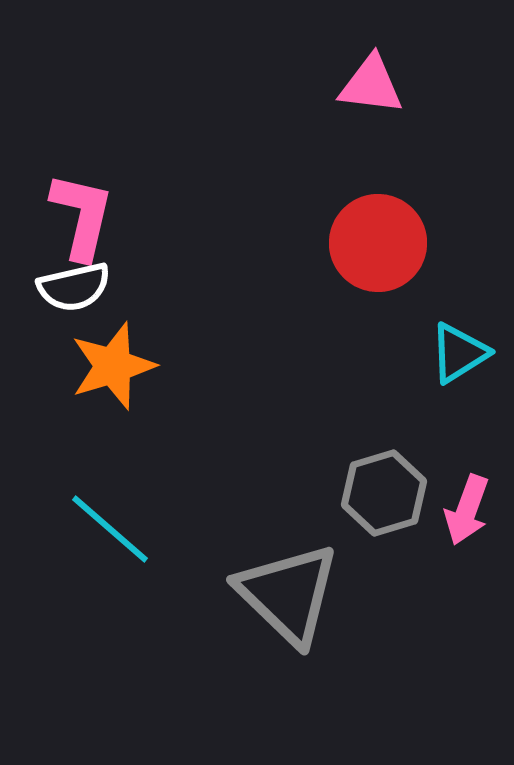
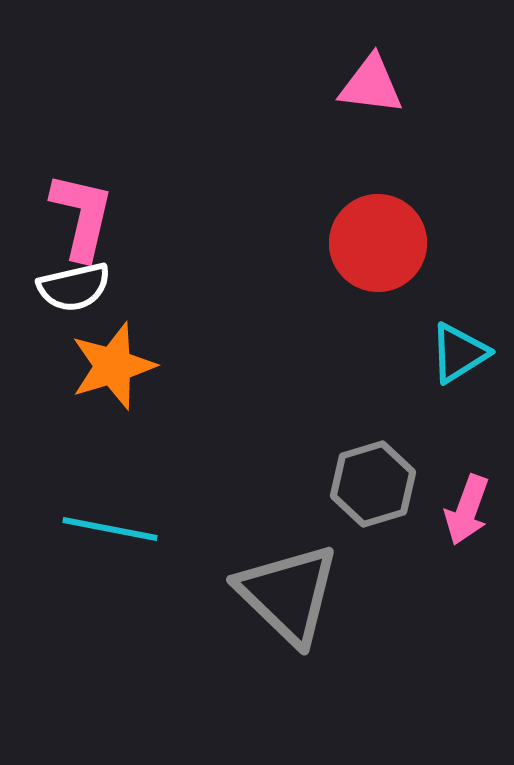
gray hexagon: moved 11 px left, 9 px up
cyan line: rotated 30 degrees counterclockwise
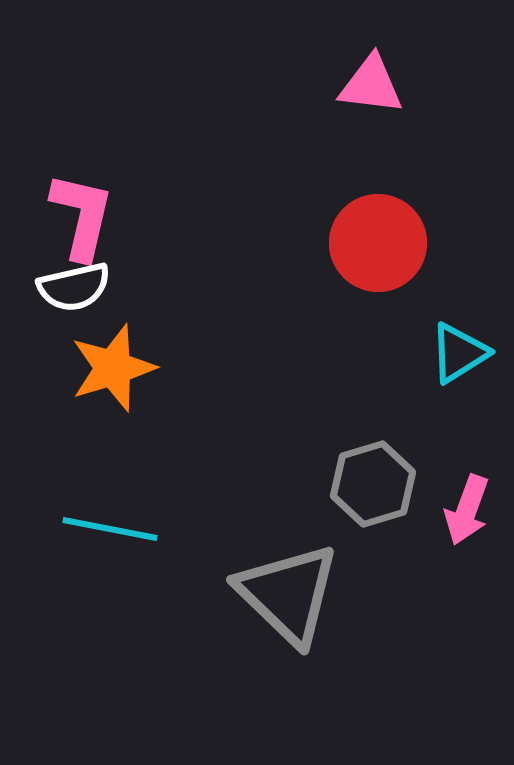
orange star: moved 2 px down
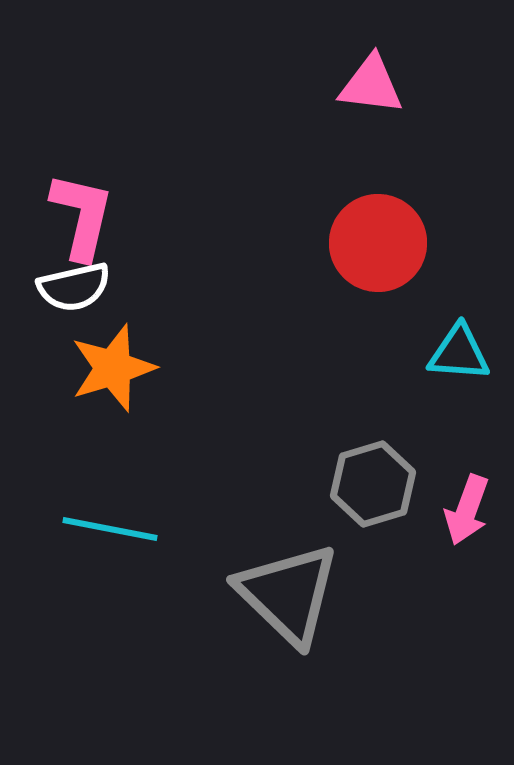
cyan triangle: rotated 36 degrees clockwise
